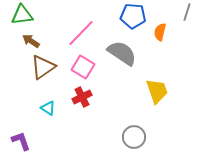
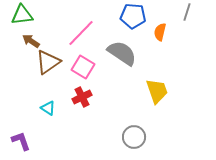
brown triangle: moved 5 px right, 5 px up
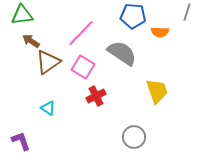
orange semicircle: rotated 102 degrees counterclockwise
red cross: moved 14 px right, 1 px up
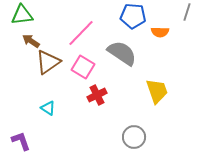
red cross: moved 1 px right, 1 px up
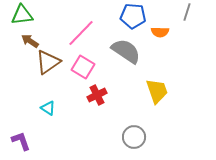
brown arrow: moved 1 px left
gray semicircle: moved 4 px right, 2 px up
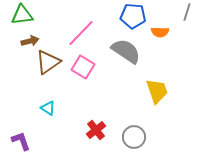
brown arrow: rotated 132 degrees clockwise
red cross: moved 1 px left, 35 px down; rotated 12 degrees counterclockwise
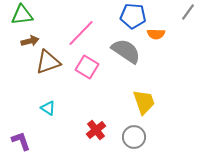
gray line: moved 1 px right; rotated 18 degrees clockwise
orange semicircle: moved 4 px left, 2 px down
brown triangle: rotated 16 degrees clockwise
pink square: moved 4 px right
yellow trapezoid: moved 13 px left, 11 px down
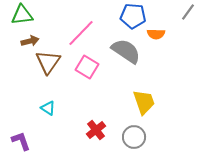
brown triangle: rotated 36 degrees counterclockwise
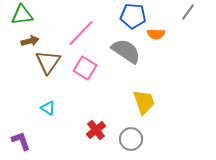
pink square: moved 2 px left, 1 px down
gray circle: moved 3 px left, 2 px down
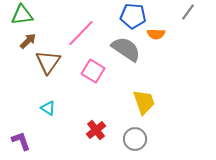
brown arrow: moved 2 px left; rotated 30 degrees counterclockwise
gray semicircle: moved 2 px up
pink square: moved 8 px right, 3 px down
gray circle: moved 4 px right
